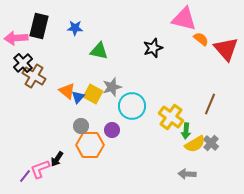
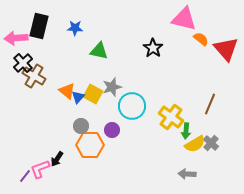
black star: rotated 18 degrees counterclockwise
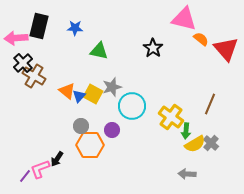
blue triangle: moved 1 px right, 1 px up
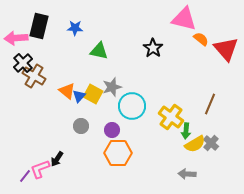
orange hexagon: moved 28 px right, 8 px down
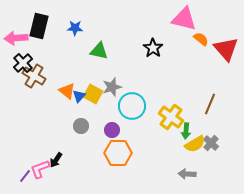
black arrow: moved 1 px left, 1 px down
